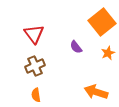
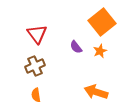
red triangle: moved 3 px right
orange star: moved 8 px left, 2 px up
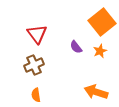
brown cross: moved 1 px left, 1 px up
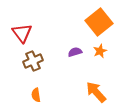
orange square: moved 3 px left
red triangle: moved 15 px left, 1 px up
purple semicircle: moved 1 px left, 5 px down; rotated 112 degrees clockwise
brown cross: moved 1 px left, 4 px up
orange arrow: rotated 30 degrees clockwise
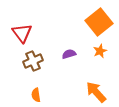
purple semicircle: moved 6 px left, 2 px down
